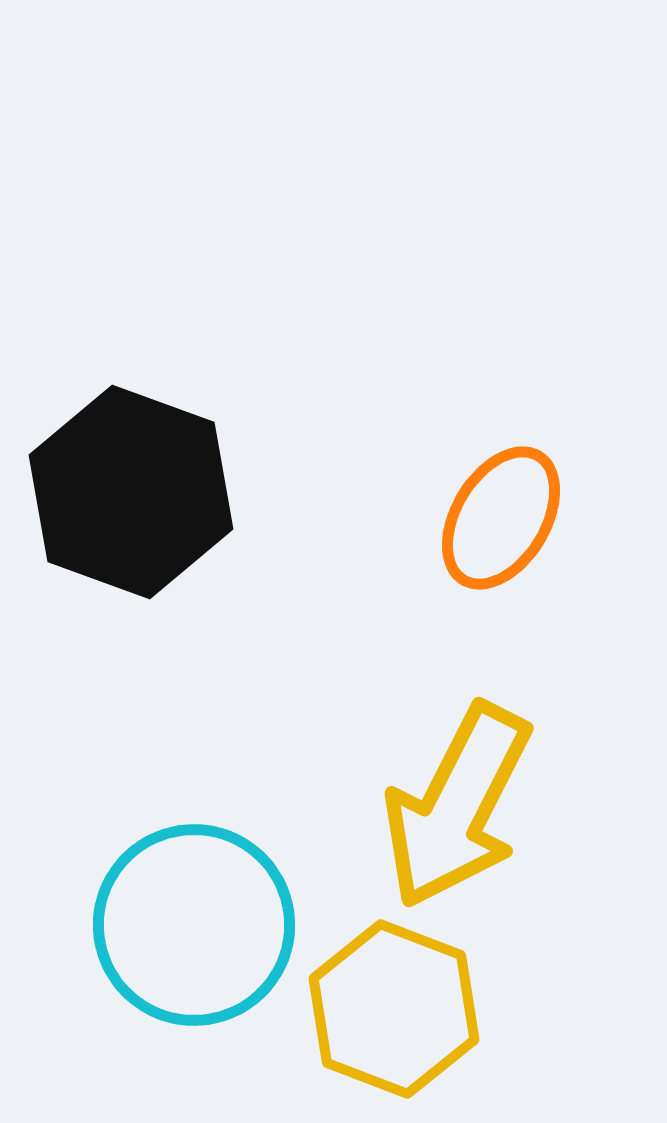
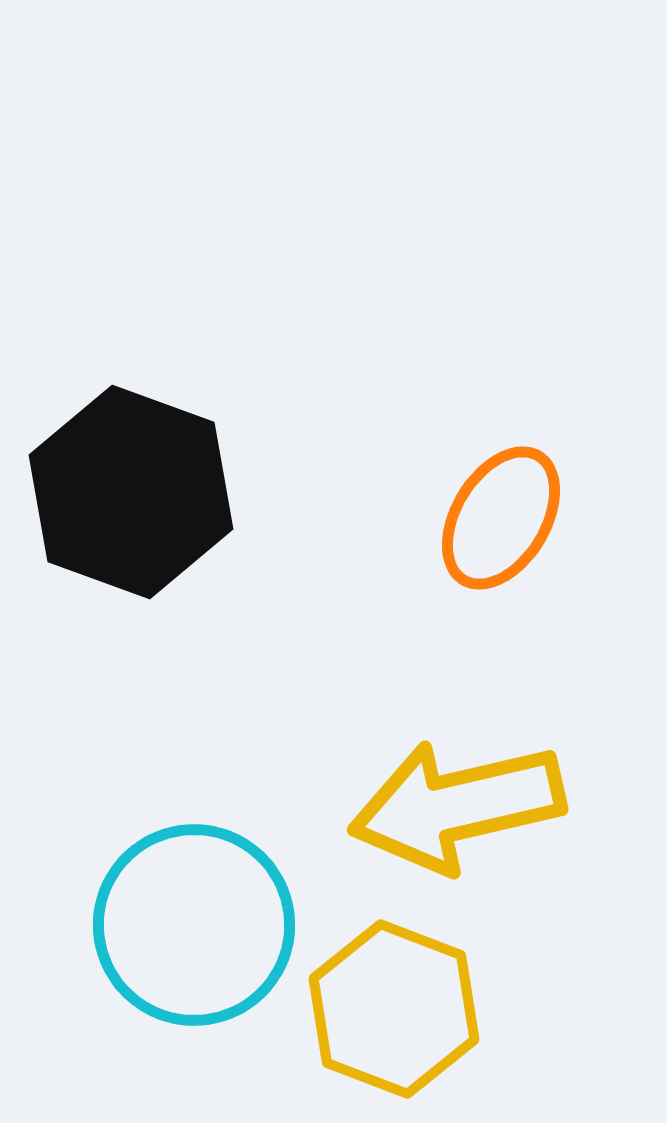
yellow arrow: rotated 50 degrees clockwise
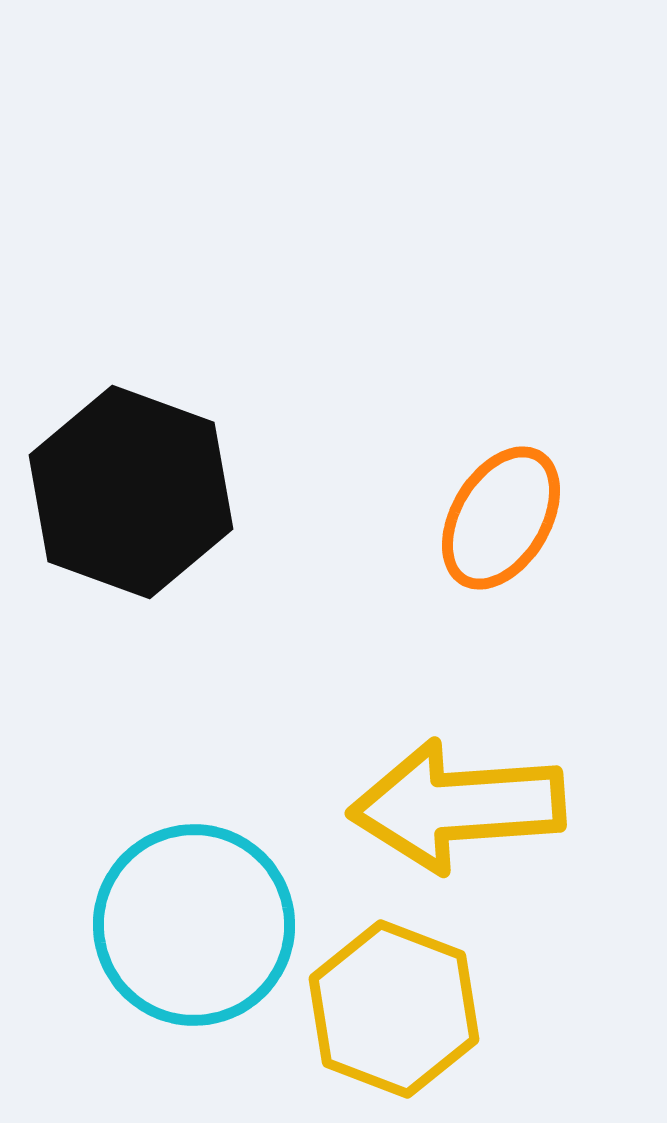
yellow arrow: rotated 9 degrees clockwise
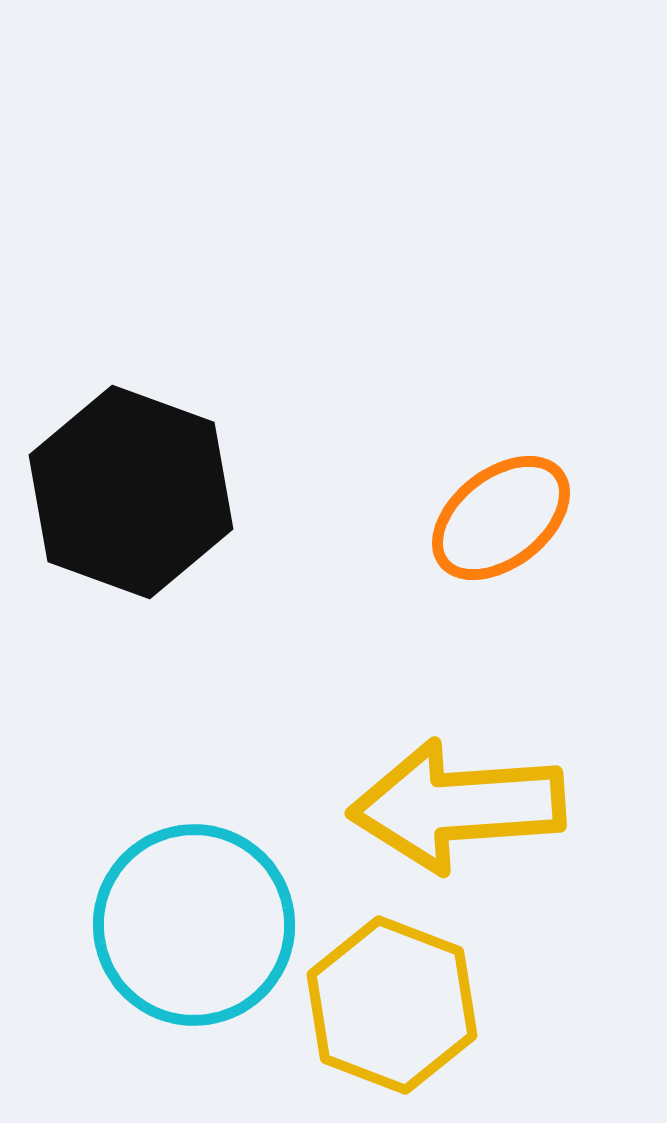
orange ellipse: rotated 21 degrees clockwise
yellow hexagon: moved 2 px left, 4 px up
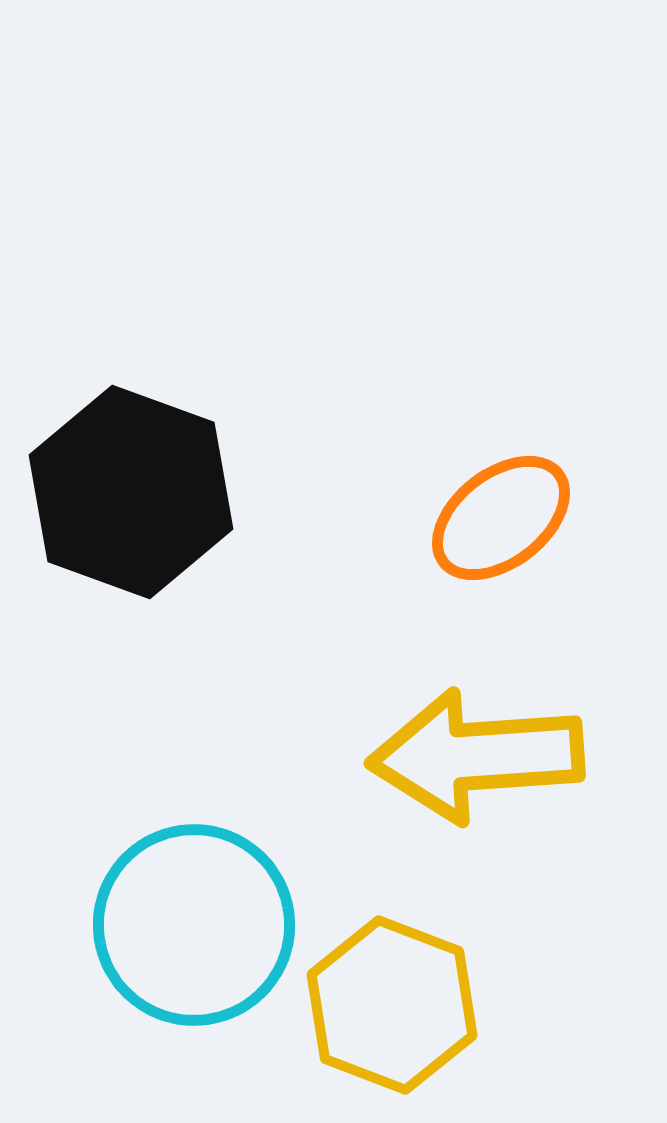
yellow arrow: moved 19 px right, 50 px up
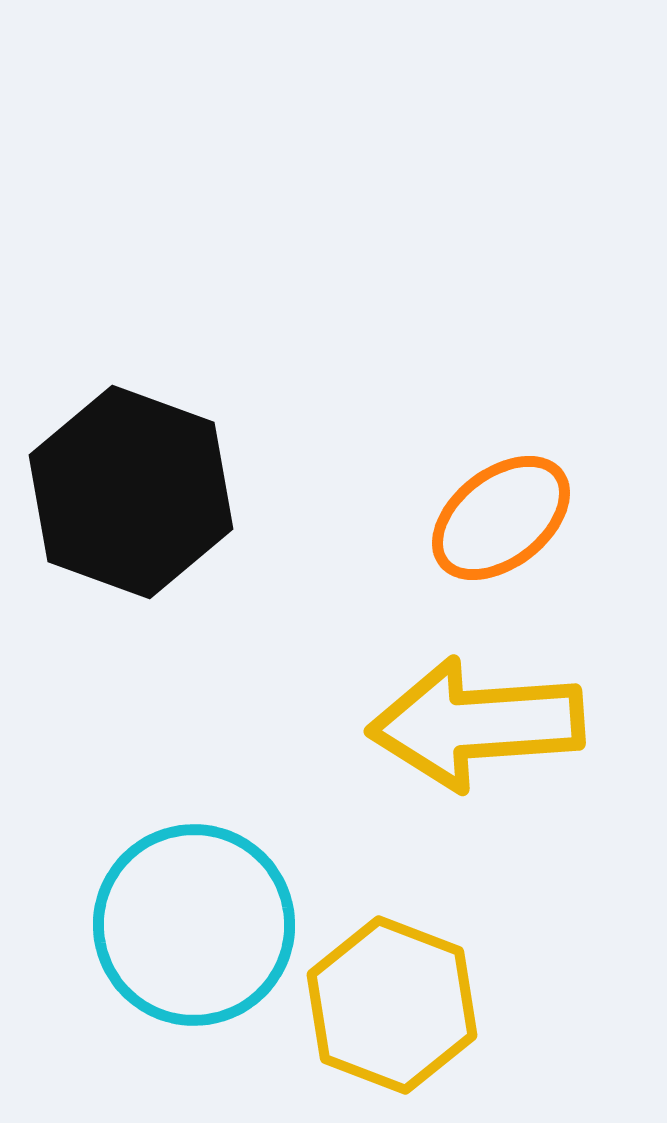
yellow arrow: moved 32 px up
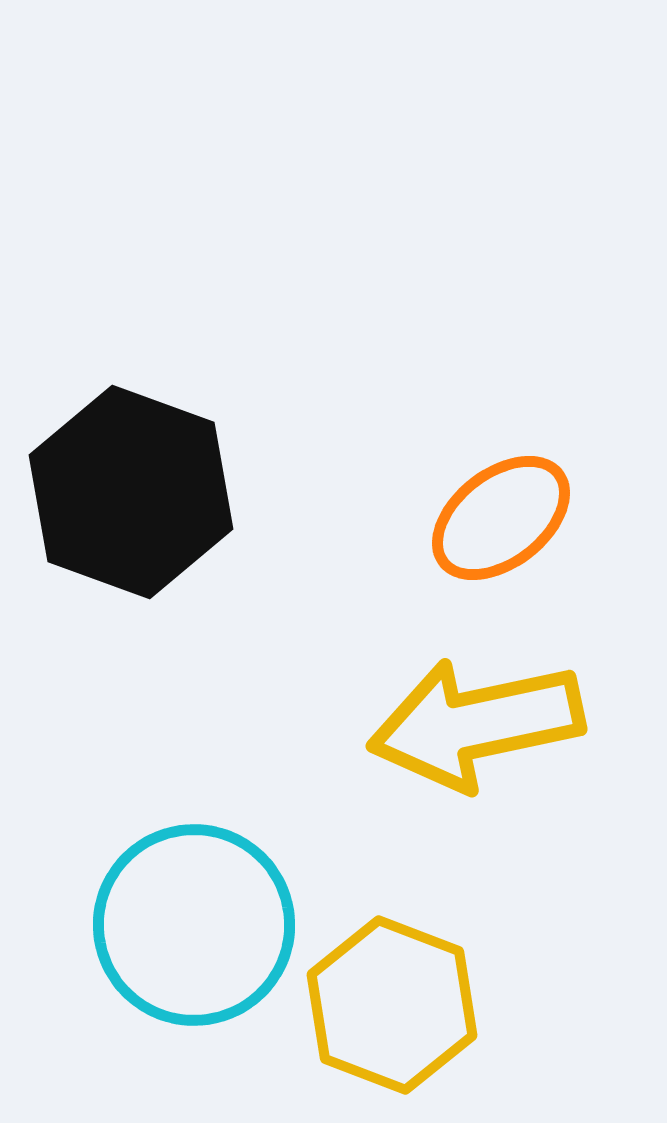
yellow arrow: rotated 8 degrees counterclockwise
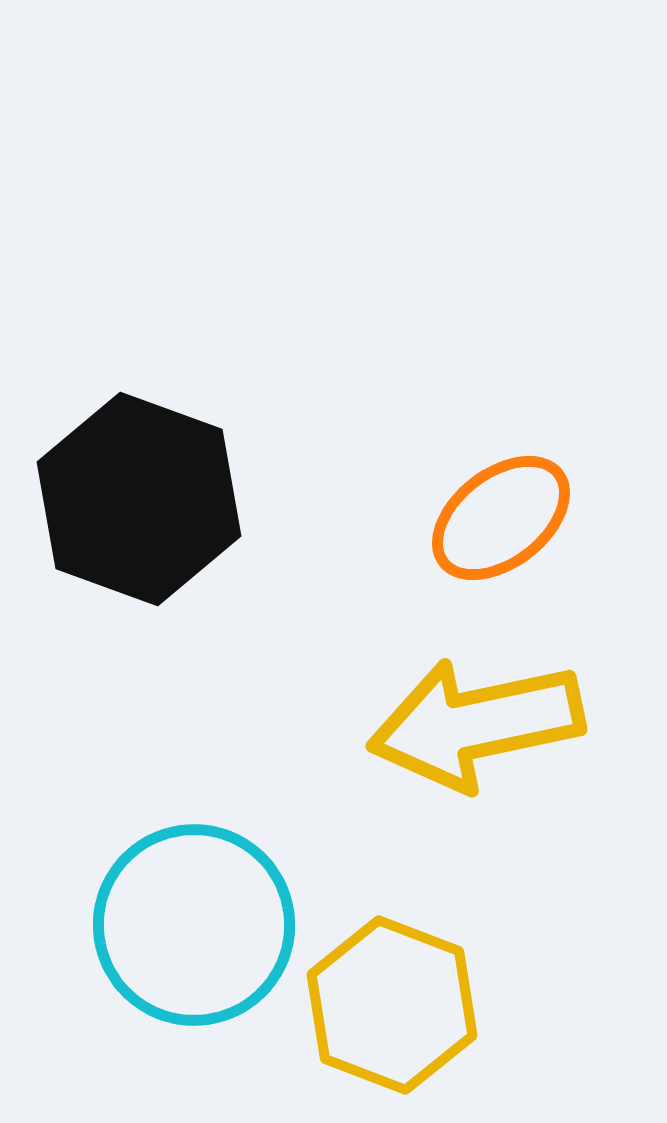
black hexagon: moved 8 px right, 7 px down
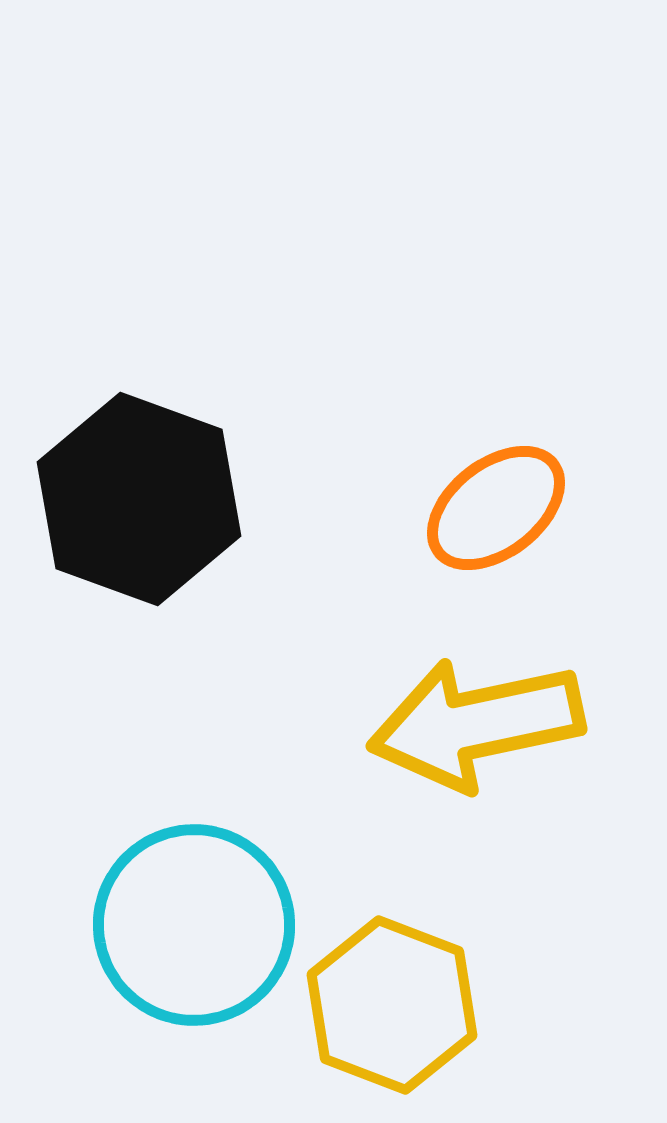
orange ellipse: moved 5 px left, 10 px up
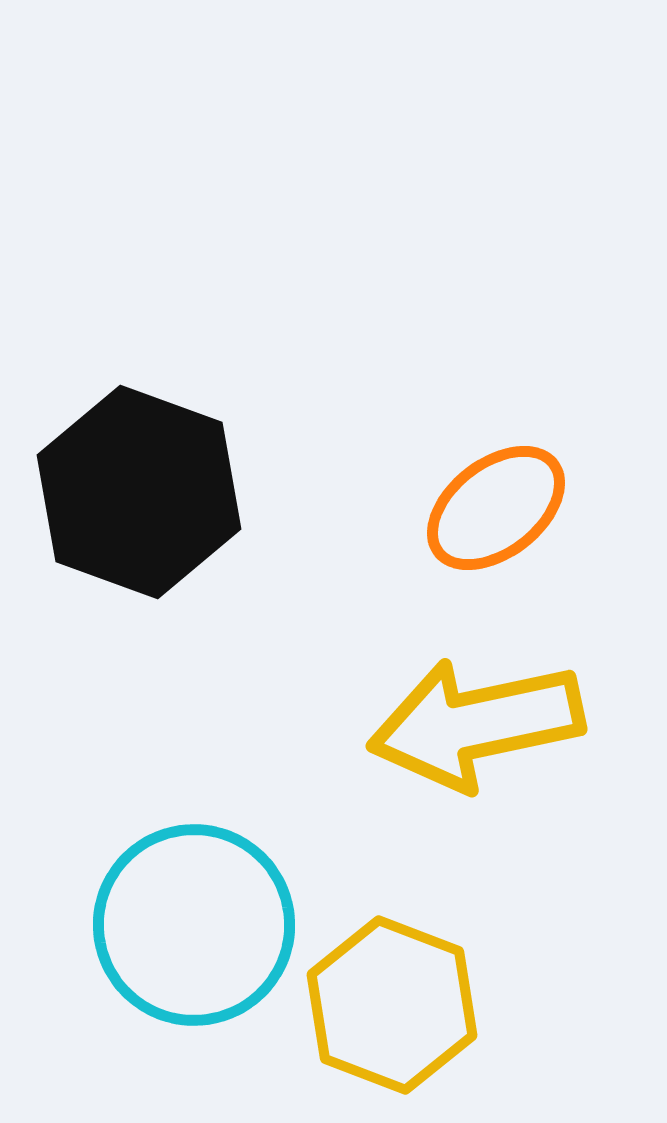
black hexagon: moved 7 px up
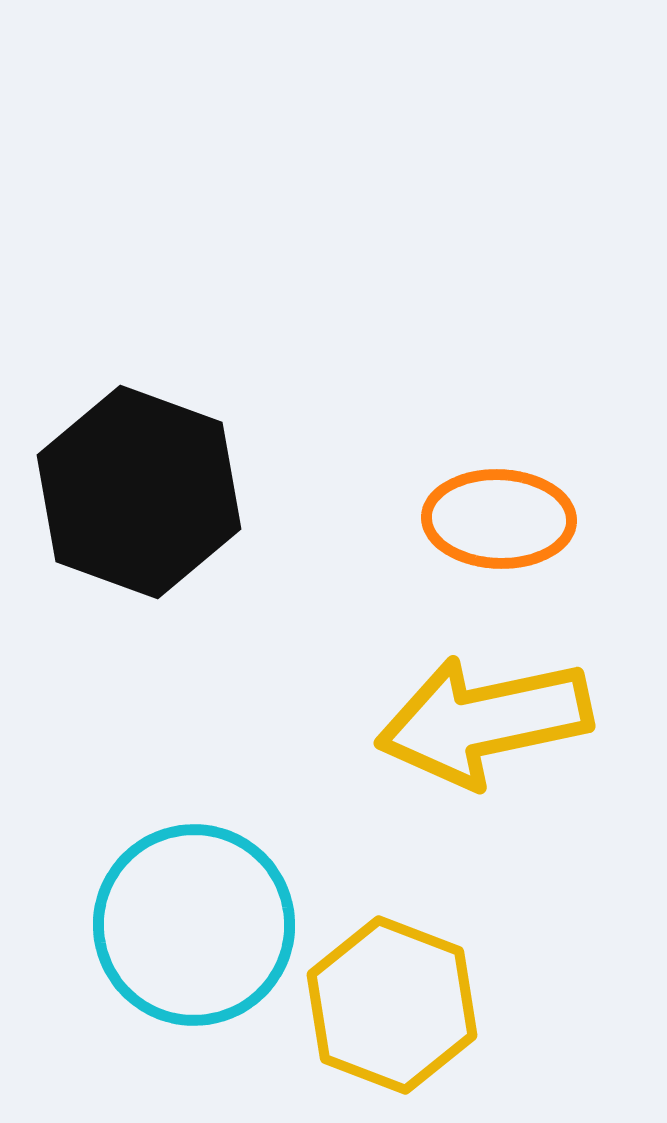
orange ellipse: moved 3 px right, 11 px down; rotated 40 degrees clockwise
yellow arrow: moved 8 px right, 3 px up
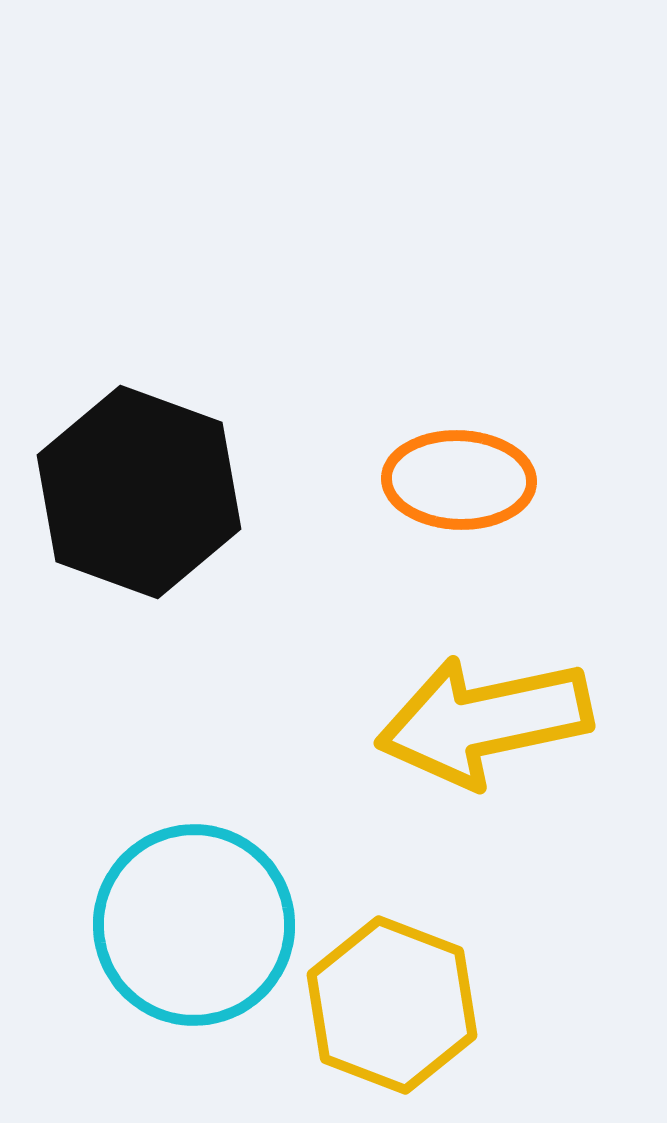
orange ellipse: moved 40 px left, 39 px up
